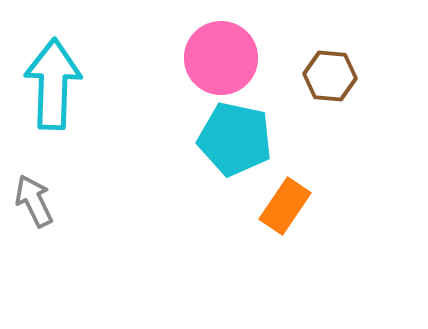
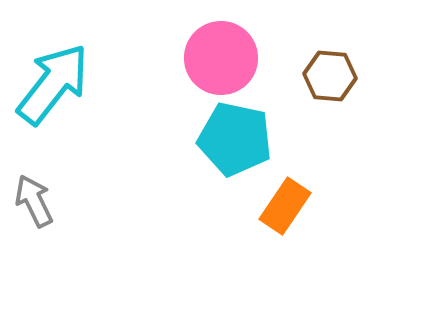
cyan arrow: rotated 36 degrees clockwise
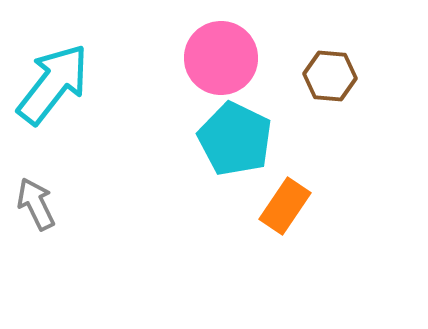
cyan pentagon: rotated 14 degrees clockwise
gray arrow: moved 2 px right, 3 px down
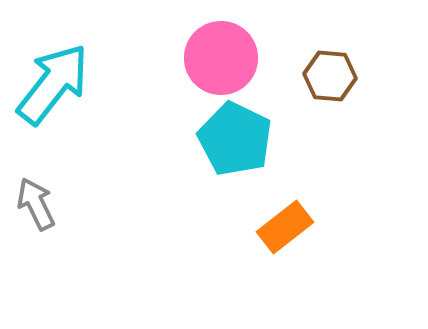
orange rectangle: moved 21 px down; rotated 18 degrees clockwise
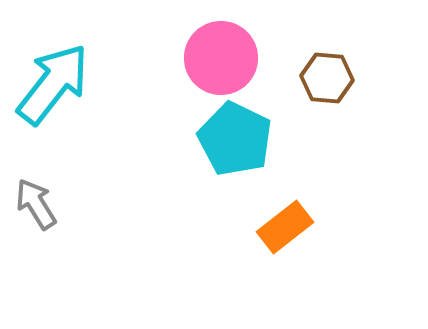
brown hexagon: moved 3 px left, 2 px down
gray arrow: rotated 6 degrees counterclockwise
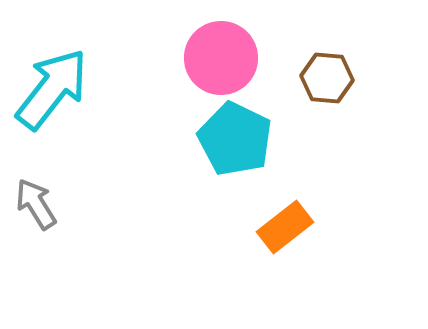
cyan arrow: moved 1 px left, 5 px down
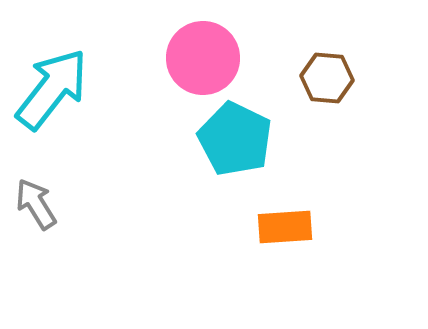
pink circle: moved 18 px left
orange rectangle: rotated 34 degrees clockwise
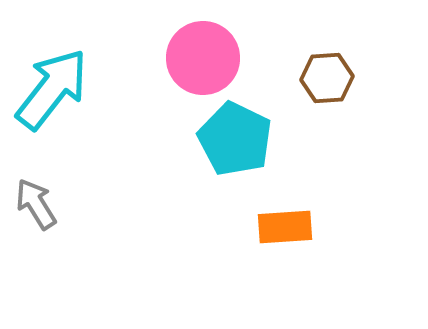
brown hexagon: rotated 9 degrees counterclockwise
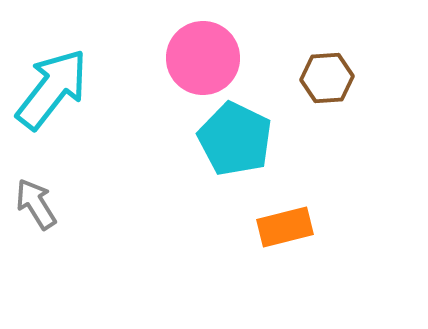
orange rectangle: rotated 10 degrees counterclockwise
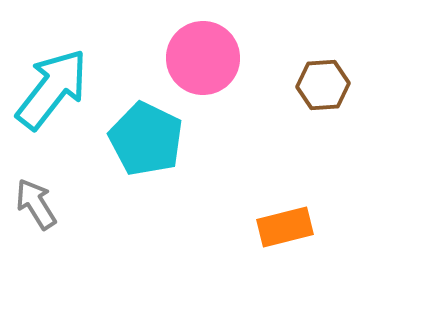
brown hexagon: moved 4 px left, 7 px down
cyan pentagon: moved 89 px left
